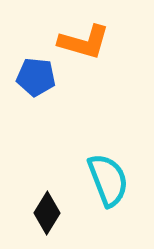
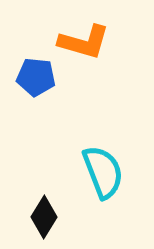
cyan semicircle: moved 5 px left, 8 px up
black diamond: moved 3 px left, 4 px down
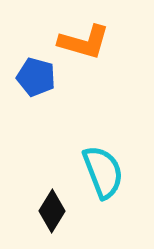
blue pentagon: rotated 9 degrees clockwise
black diamond: moved 8 px right, 6 px up
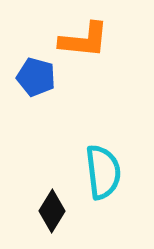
orange L-shape: moved 2 px up; rotated 10 degrees counterclockwise
cyan semicircle: rotated 14 degrees clockwise
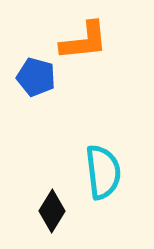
orange L-shape: moved 1 px down; rotated 12 degrees counterclockwise
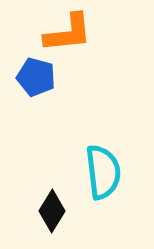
orange L-shape: moved 16 px left, 8 px up
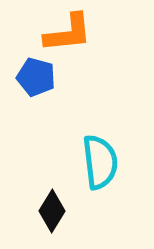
cyan semicircle: moved 3 px left, 10 px up
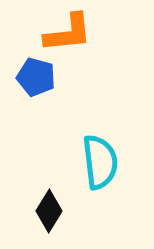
black diamond: moved 3 px left
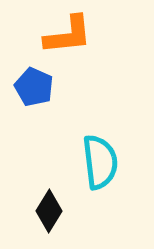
orange L-shape: moved 2 px down
blue pentagon: moved 2 px left, 10 px down; rotated 9 degrees clockwise
